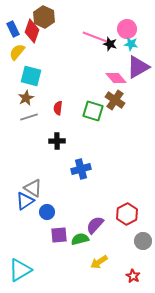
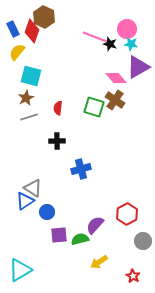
green square: moved 1 px right, 4 px up
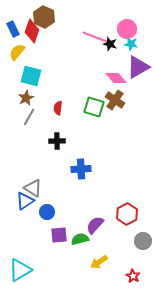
gray line: rotated 42 degrees counterclockwise
blue cross: rotated 12 degrees clockwise
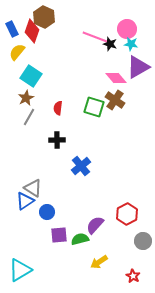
blue rectangle: moved 1 px left
cyan square: rotated 20 degrees clockwise
black cross: moved 1 px up
blue cross: moved 3 px up; rotated 36 degrees counterclockwise
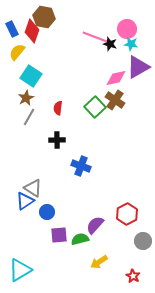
brown hexagon: rotated 15 degrees counterclockwise
pink diamond: rotated 60 degrees counterclockwise
green square: moved 1 px right; rotated 30 degrees clockwise
blue cross: rotated 30 degrees counterclockwise
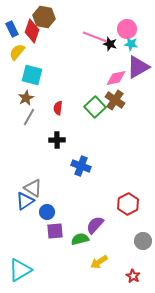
cyan square: moved 1 px right, 1 px up; rotated 20 degrees counterclockwise
red hexagon: moved 1 px right, 10 px up
purple square: moved 4 px left, 4 px up
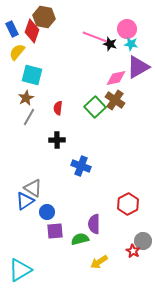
purple semicircle: moved 1 px left, 1 px up; rotated 42 degrees counterclockwise
red star: moved 25 px up
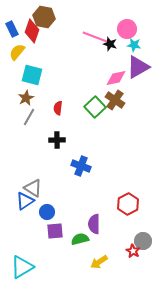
cyan star: moved 3 px right, 1 px down
cyan triangle: moved 2 px right, 3 px up
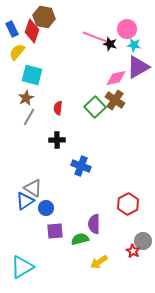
blue circle: moved 1 px left, 4 px up
